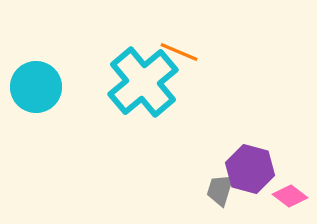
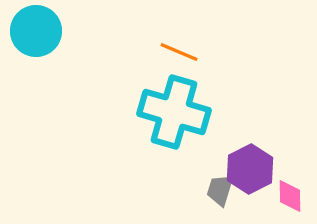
cyan cross: moved 31 px right, 30 px down; rotated 34 degrees counterclockwise
cyan circle: moved 56 px up
purple hexagon: rotated 18 degrees clockwise
pink diamond: rotated 52 degrees clockwise
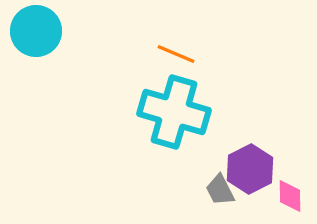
orange line: moved 3 px left, 2 px down
gray trapezoid: rotated 44 degrees counterclockwise
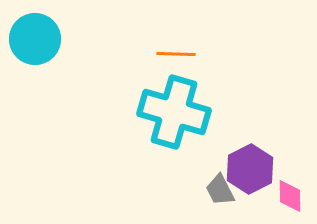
cyan circle: moved 1 px left, 8 px down
orange line: rotated 21 degrees counterclockwise
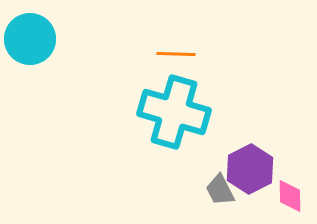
cyan circle: moved 5 px left
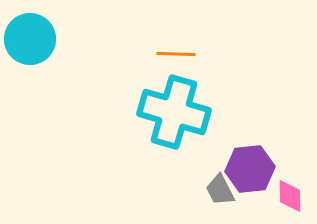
purple hexagon: rotated 21 degrees clockwise
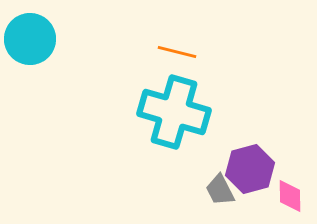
orange line: moved 1 px right, 2 px up; rotated 12 degrees clockwise
purple hexagon: rotated 9 degrees counterclockwise
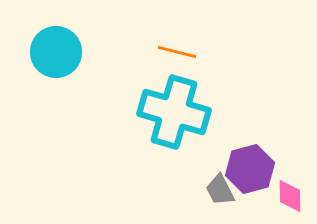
cyan circle: moved 26 px right, 13 px down
